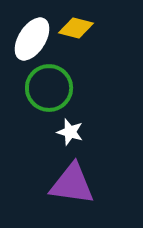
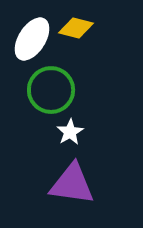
green circle: moved 2 px right, 2 px down
white star: rotated 24 degrees clockwise
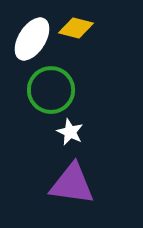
white star: rotated 16 degrees counterclockwise
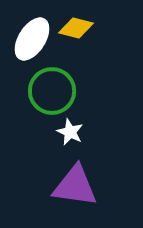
green circle: moved 1 px right, 1 px down
purple triangle: moved 3 px right, 2 px down
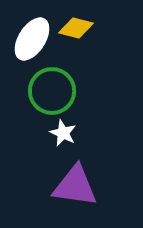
white star: moved 7 px left, 1 px down
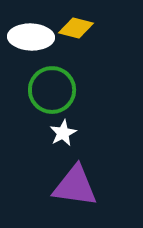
white ellipse: moved 1 px left, 2 px up; rotated 60 degrees clockwise
green circle: moved 1 px up
white star: rotated 20 degrees clockwise
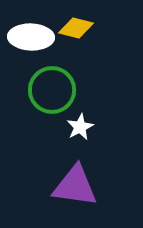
white star: moved 17 px right, 6 px up
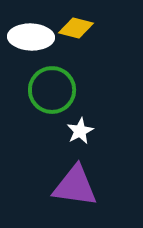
white star: moved 4 px down
